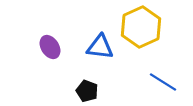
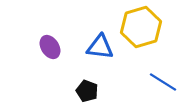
yellow hexagon: rotated 9 degrees clockwise
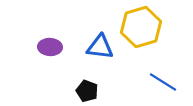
purple ellipse: rotated 55 degrees counterclockwise
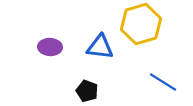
yellow hexagon: moved 3 px up
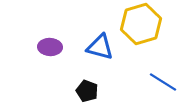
blue triangle: rotated 8 degrees clockwise
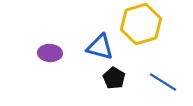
purple ellipse: moved 6 px down
black pentagon: moved 27 px right, 13 px up; rotated 10 degrees clockwise
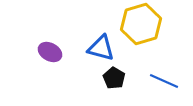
blue triangle: moved 1 px right, 1 px down
purple ellipse: moved 1 px up; rotated 25 degrees clockwise
blue line: moved 1 px right, 1 px up; rotated 8 degrees counterclockwise
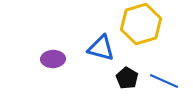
purple ellipse: moved 3 px right, 7 px down; rotated 30 degrees counterclockwise
black pentagon: moved 13 px right
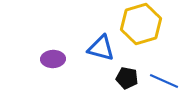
black pentagon: rotated 20 degrees counterclockwise
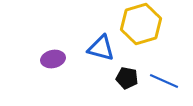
purple ellipse: rotated 10 degrees counterclockwise
